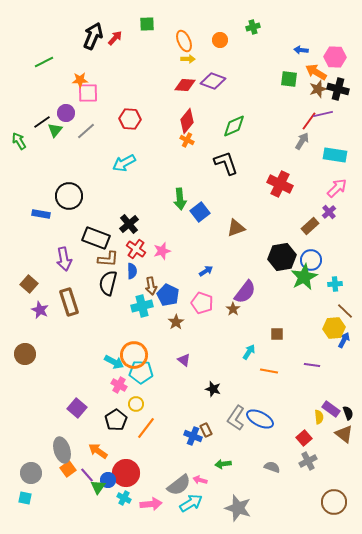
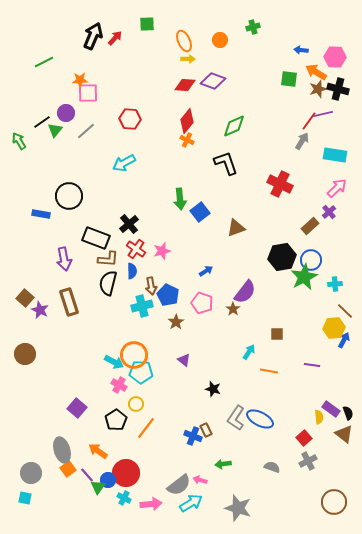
brown square at (29, 284): moved 4 px left, 14 px down
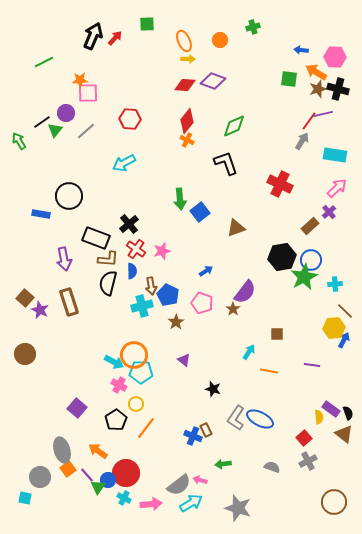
gray circle at (31, 473): moved 9 px right, 4 px down
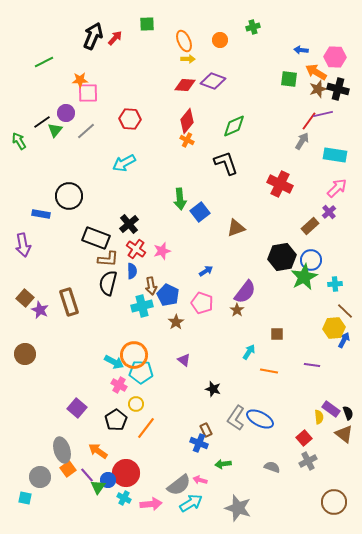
purple arrow at (64, 259): moved 41 px left, 14 px up
brown star at (233, 309): moved 4 px right, 1 px down
blue cross at (193, 436): moved 6 px right, 7 px down
